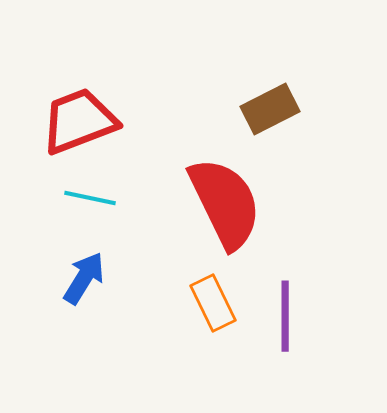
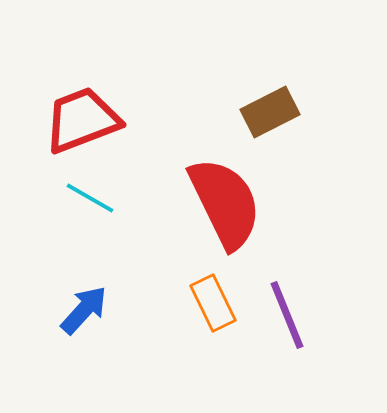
brown rectangle: moved 3 px down
red trapezoid: moved 3 px right, 1 px up
cyan line: rotated 18 degrees clockwise
blue arrow: moved 32 px down; rotated 10 degrees clockwise
purple line: moved 2 px right, 1 px up; rotated 22 degrees counterclockwise
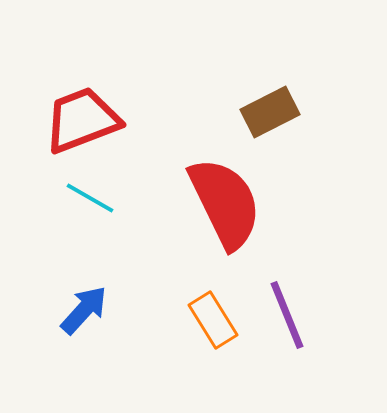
orange rectangle: moved 17 px down; rotated 6 degrees counterclockwise
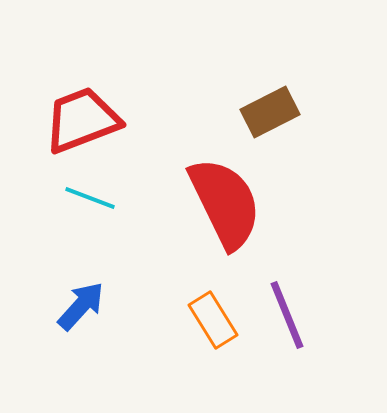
cyan line: rotated 9 degrees counterclockwise
blue arrow: moved 3 px left, 4 px up
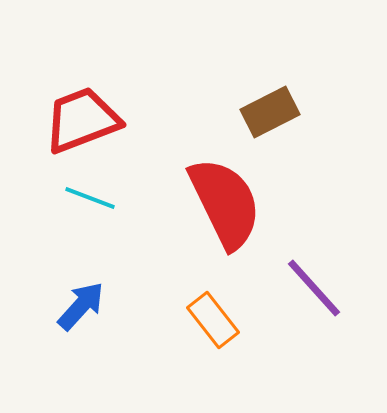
purple line: moved 27 px right, 27 px up; rotated 20 degrees counterclockwise
orange rectangle: rotated 6 degrees counterclockwise
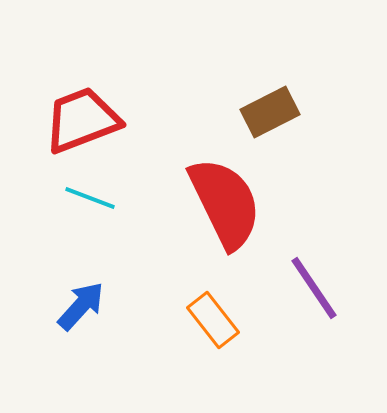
purple line: rotated 8 degrees clockwise
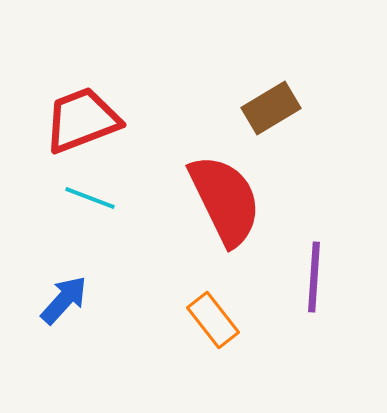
brown rectangle: moved 1 px right, 4 px up; rotated 4 degrees counterclockwise
red semicircle: moved 3 px up
purple line: moved 11 px up; rotated 38 degrees clockwise
blue arrow: moved 17 px left, 6 px up
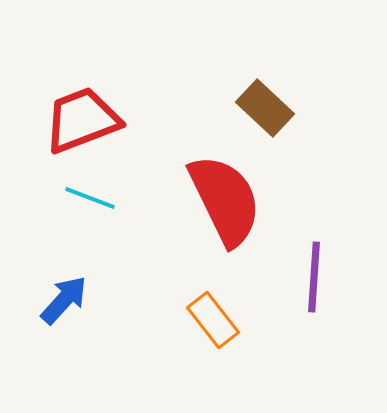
brown rectangle: moved 6 px left; rotated 74 degrees clockwise
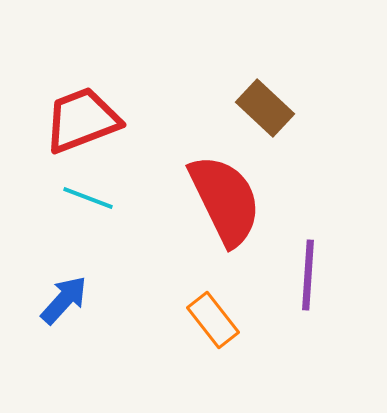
cyan line: moved 2 px left
purple line: moved 6 px left, 2 px up
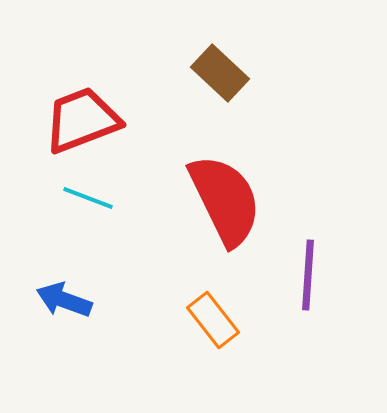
brown rectangle: moved 45 px left, 35 px up
blue arrow: rotated 112 degrees counterclockwise
